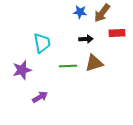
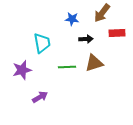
blue star: moved 8 px left, 7 px down
green line: moved 1 px left, 1 px down
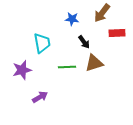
black arrow: moved 2 px left, 3 px down; rotated 56 degrees clockwise
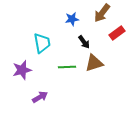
blue star: rotated 16 degrees counterclockwise
red rectangle: rotated 35 degrees counterclockwise
